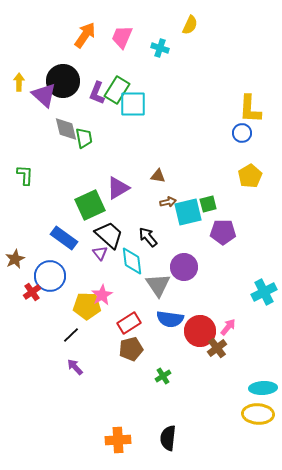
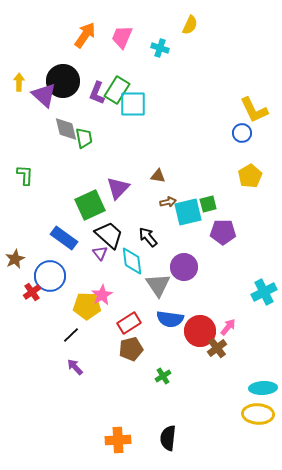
yellow L-shape at (250, 109): moved 4 px right, 1 px down; rotated 28 degrees counterclockwise
purple triangle at (118, 188): rotated 15 degrees counterclockwise
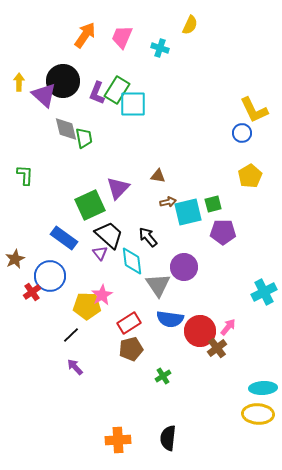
green square at (208, 204): moved 5 px right
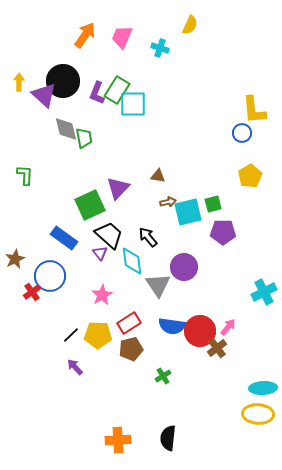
yellow L-shape at (254, 110): rotated 20 degrees clockwise
yellow pentagon at (87, 306): moved 11 px right, 29 px down
blue semicircle at (170, 319): moved 2 px right, 7 px down
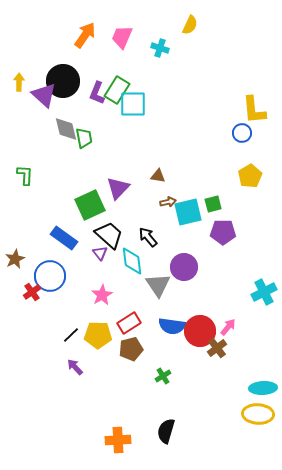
black semicircle at (168, 438): moved 2 px left, 7 px up; rotated 10 degrees clockwise
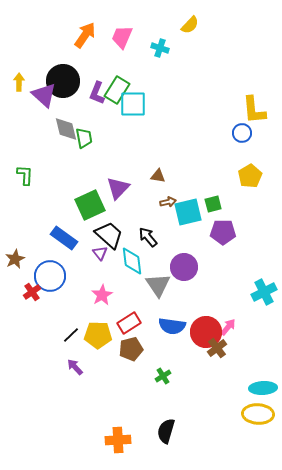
yellow semicircle at (190, 25): rotated 18 degrees clockwise
red circle at (200, 331): moved 6 px right, 1 px down
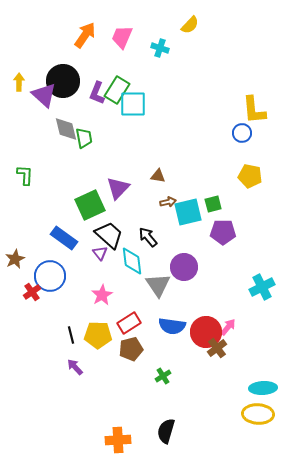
yellow pentagon at (250, 176): rotated 30 degrees counterclockwise
cyan cross at (264, 292): moved 2 px left, 5 px up
black line at (71, 335): rotated 60 degrees counterclockwise
